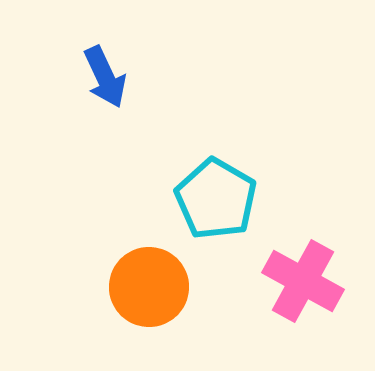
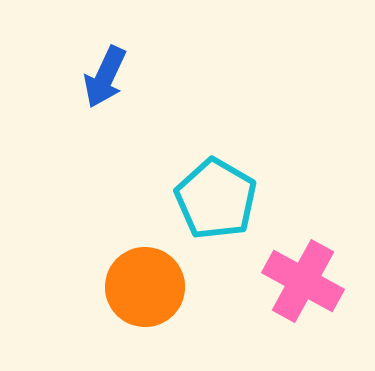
blue arrow: rotated 50 degrees clockwise
orange circle: moved 4 px left
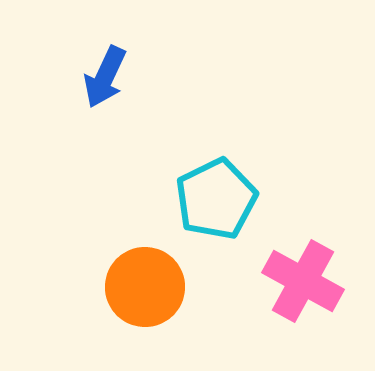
cyan pentagon: rotated 16 degrees clockwise
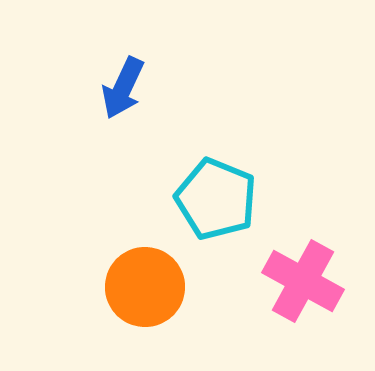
blue arrow: moved 18 px right, 11 px down
cyan pentagon: rotated 24 degrees counterclockwise
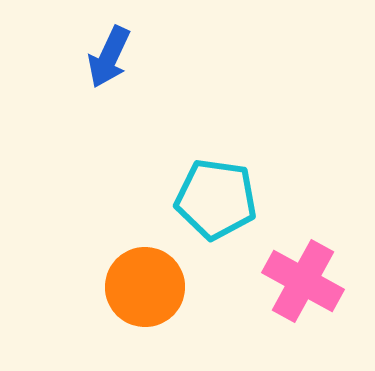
blue arrow: moved 14 px left, 31 px up
cyan pentagon: rotated 14 degrees counterclockwise
